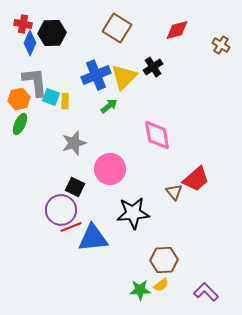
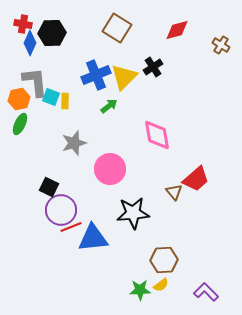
black square: moved 26 px left
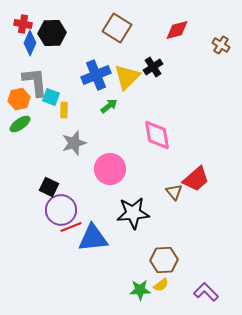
yellow triangle: moved 3 px right
yellow rectangle: moved 1 px left, 9 px down
green ellipse: rotated 30 degrees clockwise
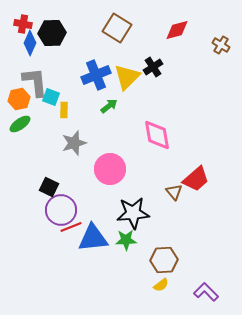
green star: moved 14 px left, 50 px up
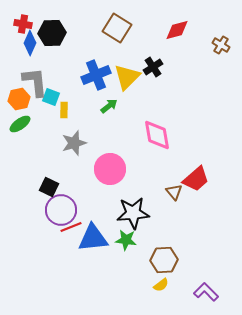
green star: rotated 10 degrees clockwise
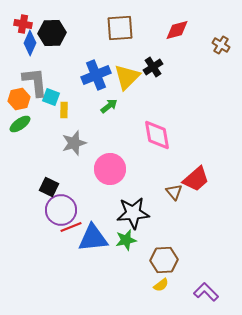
brown square: moved 3 px right; rotated 36 degrees counterclockwise
green star: rotated 20 degrees counterclockwise
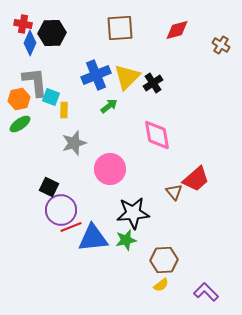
black cross: moved 16 px down
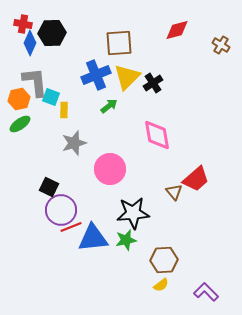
brown square: moved 1 px left, 15 px down
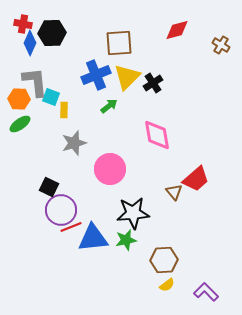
orange hexagon: rotated 15 degrees clockwise
yellow semicircle: moved 6 px right
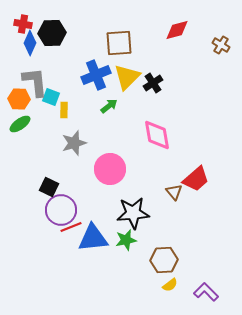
yellow semicircle: moved 3 px right
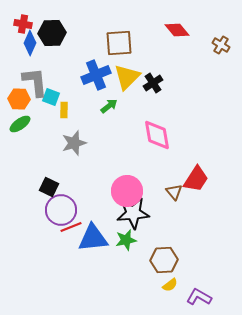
red diamond: rotated 65 degrees clockwise
pink circle: moved 17 px right, 22 px down
red trapezoid: rotated 16 degrees counterclockwise
purple L-shape: moved 7 px left, 5 px down; rotated 15 degrees counterclockwise
